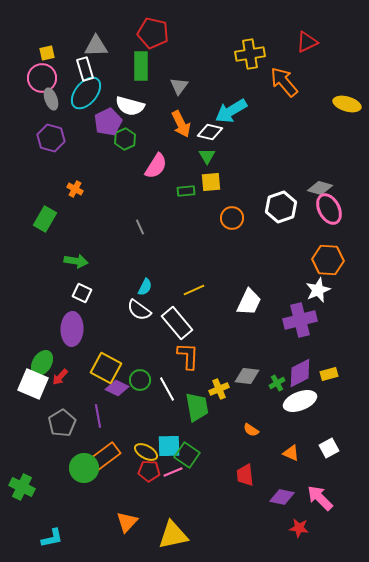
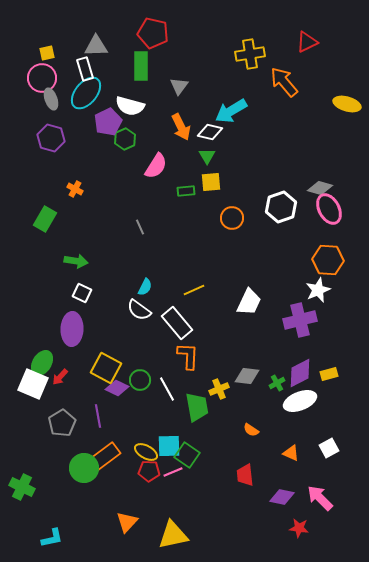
orange arrow at (181, 124): moved 3 px down
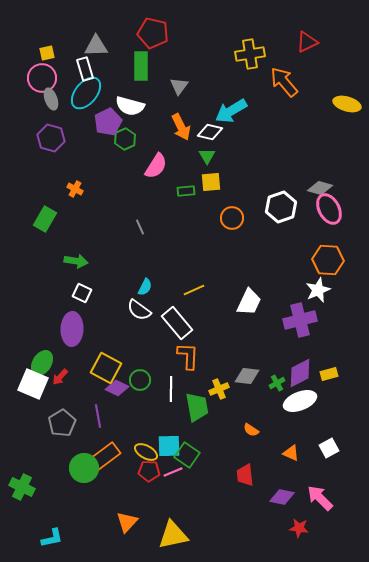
white line at (167, 389): moved 4 px right; rotated 30 degrees clockwise
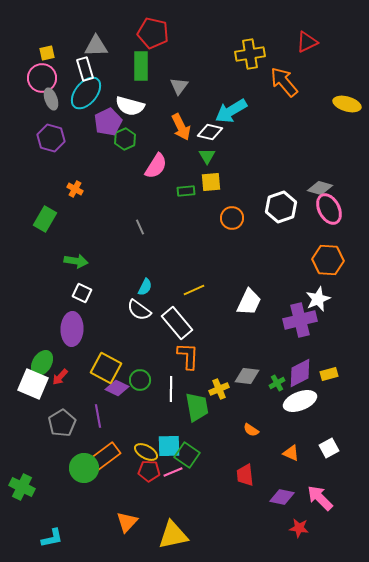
white star at (318, 290): moved 9 px down
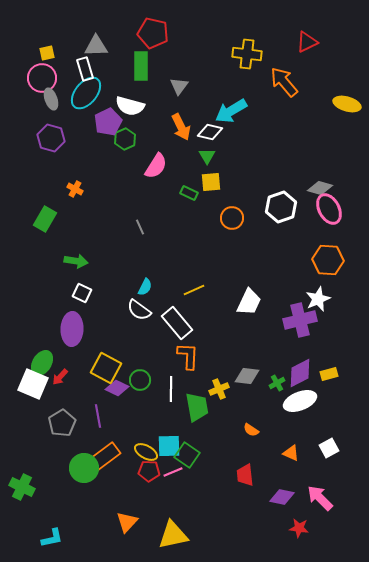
yellow cross at (250, 54): moved 3 px left; rotated 16 degrees clockwise
green rectangle at (186, 191): moved 3 px right, 2 px down; rotated 30 degrees clockwise
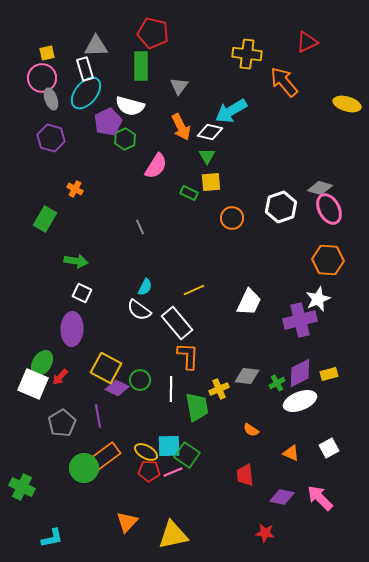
red star at (299, 528): moved 34 px left, 5 px down
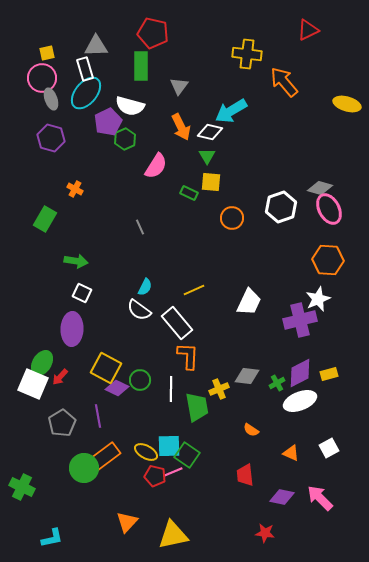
red triangle at (307, 42): moved 1 px right, 12 px up
yellow square at (211, 182): rotated 10 degrees clockwise
red pentagon at (149, 471): moved 6 px right, 5 px down; rotated 10 degrees clockwise
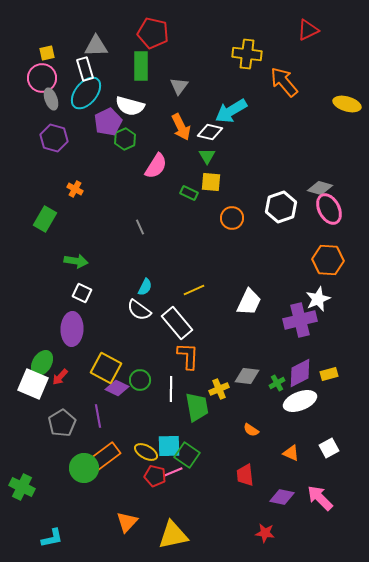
purple hexagon at (51, 138): moved 3 px right
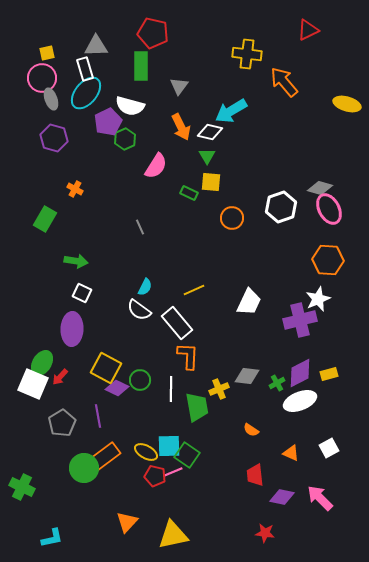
red trapezoid at (245, 475): moved 10 px right
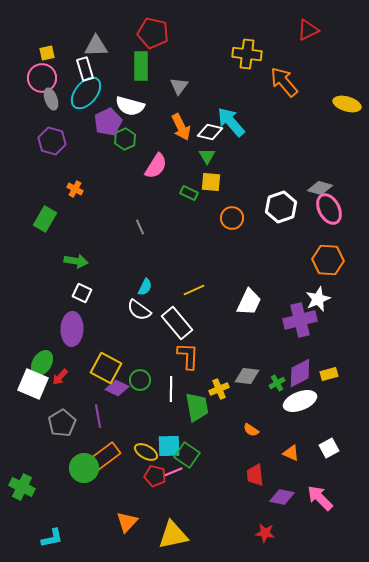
cyan arrow at (231, 111): moved 11 px down; rotated 80 degrees clockwise
purple hexagon at (54, 138): moved 2 px left, 3 px down
